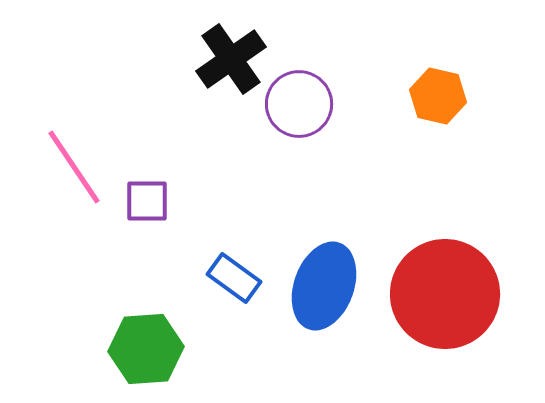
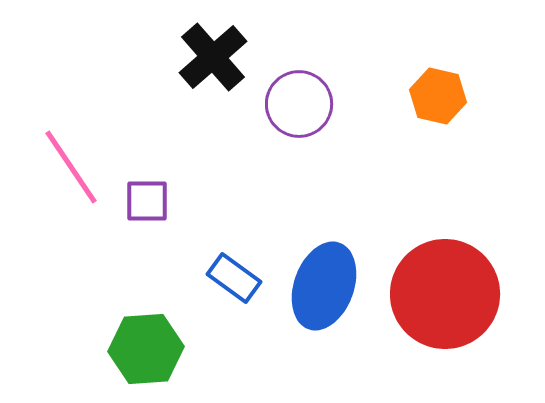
black cross: moved 18 px left, 2 px up; rotated 6 degrees counterclockwise
pink line: moved 3 px left
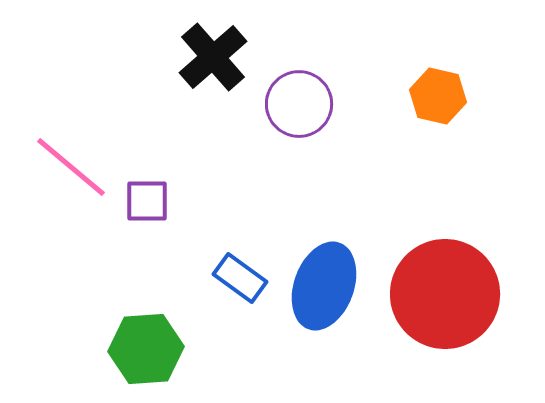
pink line: rotated 16 degrees counterclockwise
blue rectangle: moved 6 px right
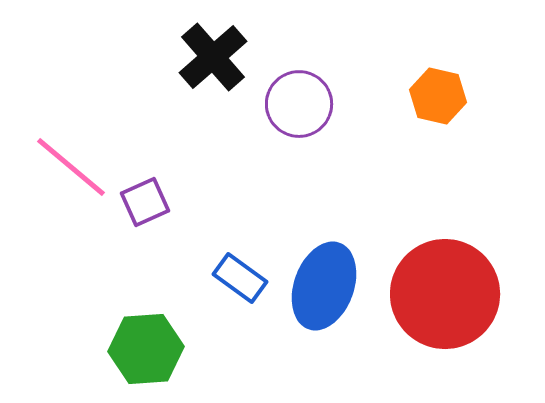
purple square: moved 2 px left, 1 px down; rotated 24 degrees counterclockwise
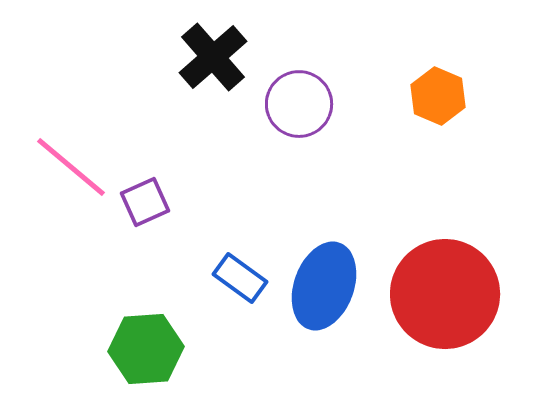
orange hexagon: rotated 10 degrees clockwise
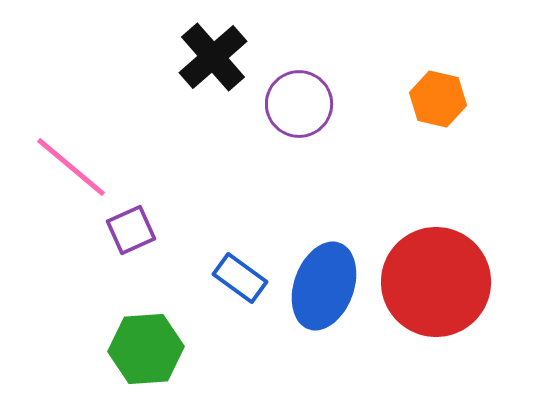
orange hexagon: moved 3 px down; rotated 10 degrees counterclockwise
purple square: moved 14 px left, 28 px down
red circle: moved 9 px left, 12 px up
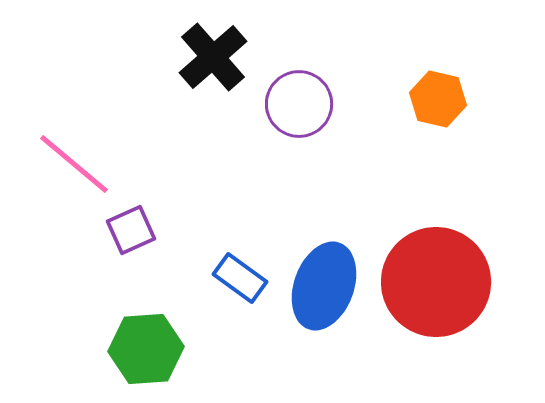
pink line: moved 3 px right, 3 px up
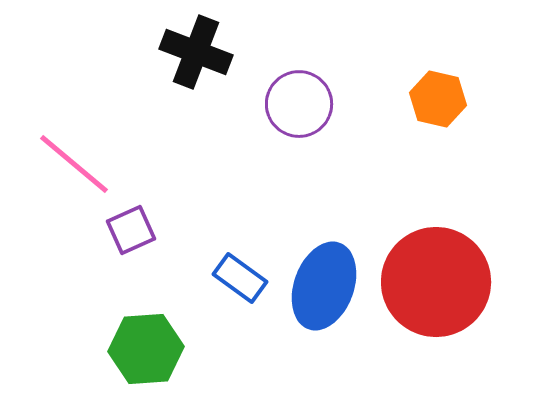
black cross: moved 17 px left, 5 px up; rotated 28 degrees counterclockwise
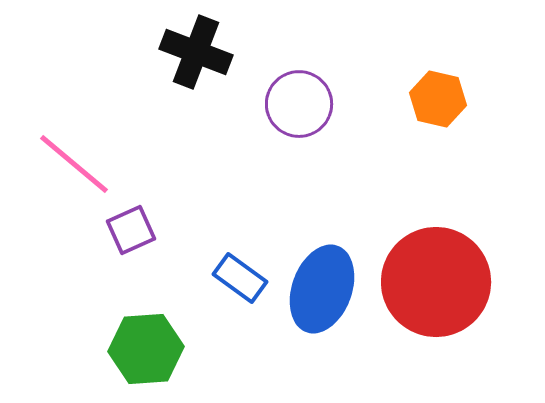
blue ellipse: moved 2 px left, 3 px down
